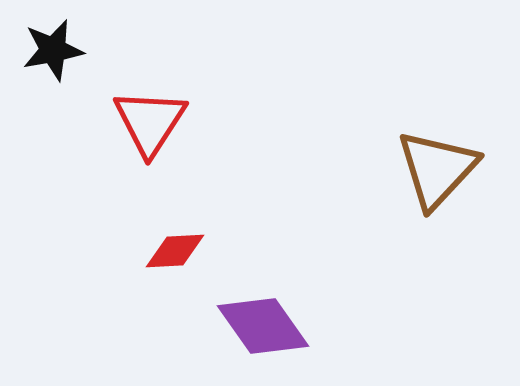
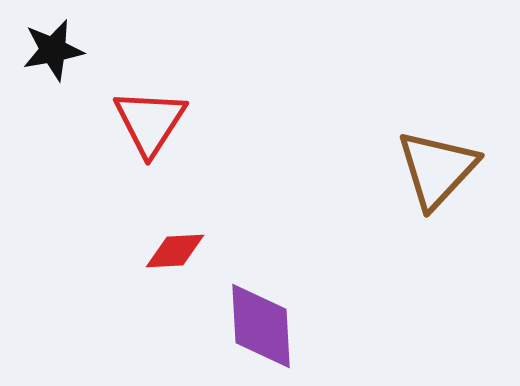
purple diamond: moved 2 px left; rotated 32 degrees clockwise
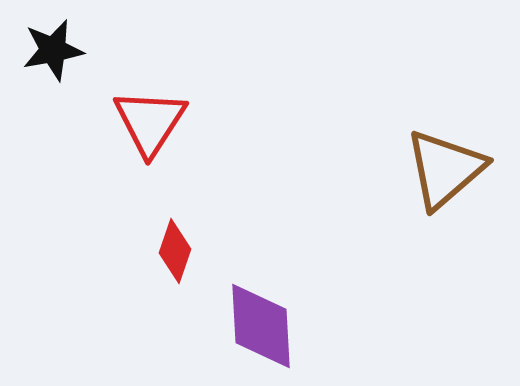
brown triangle: moved 8 px right; rotated 6 degrees clockwise
red diamond: rotated 68 degrees counterclockwise
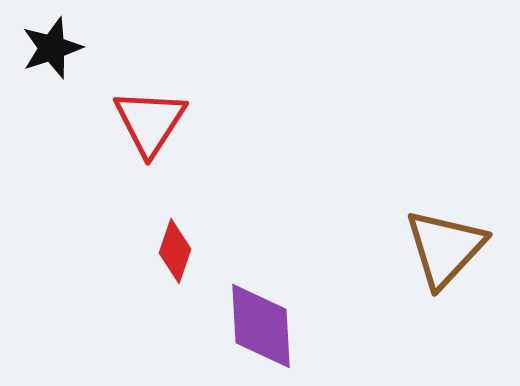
black star: moved 1 px left, 2 px up; rotated 8 degrees counterclockwise
brown triangle: moved 79 px down; rotated 6 degrees counterclockwise
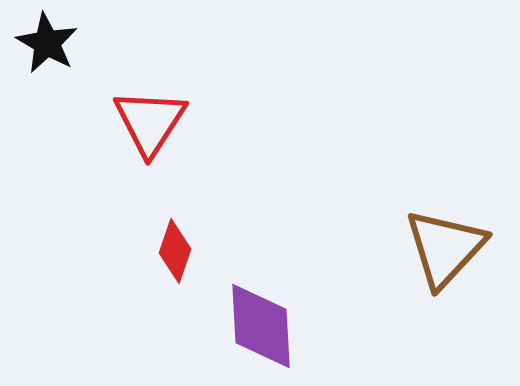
black star: moved 5 px left, 5 px up; rotated 24 degrees counterclockwise
